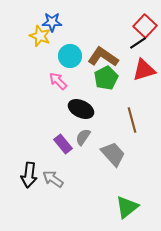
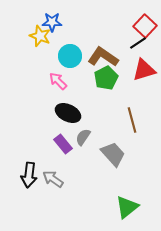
black ellipse: moved 13 px left, 4 px down
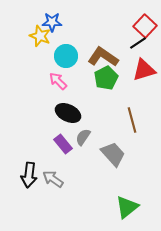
cyan circle: moved 4 px left
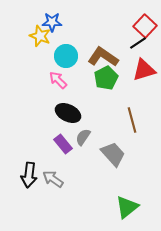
pink arrow: moved 1 px up
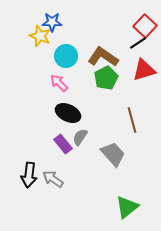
pink arrow: moved 1 px right, 3 px down
gray semicircle: moved 3 px left
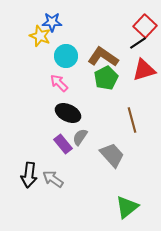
gray trapezoid: moved 1 px left, 1 px down
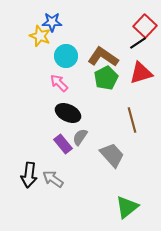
red triangle: moved 3 px left, 3 px down
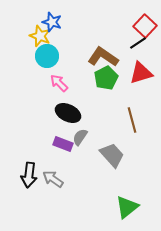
blue star: rotated 18 degrees clockwise
cyan circle: moved 19 px left
purple rectangle: rotated 30 degrees counterclockwise
